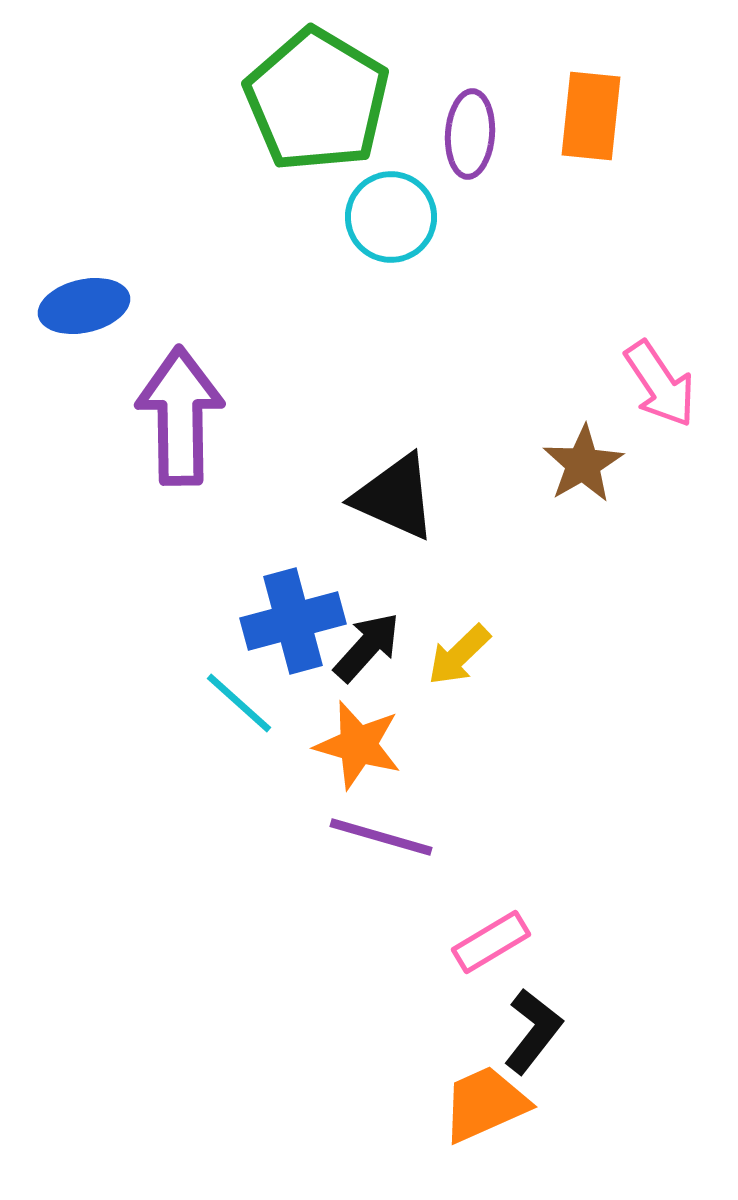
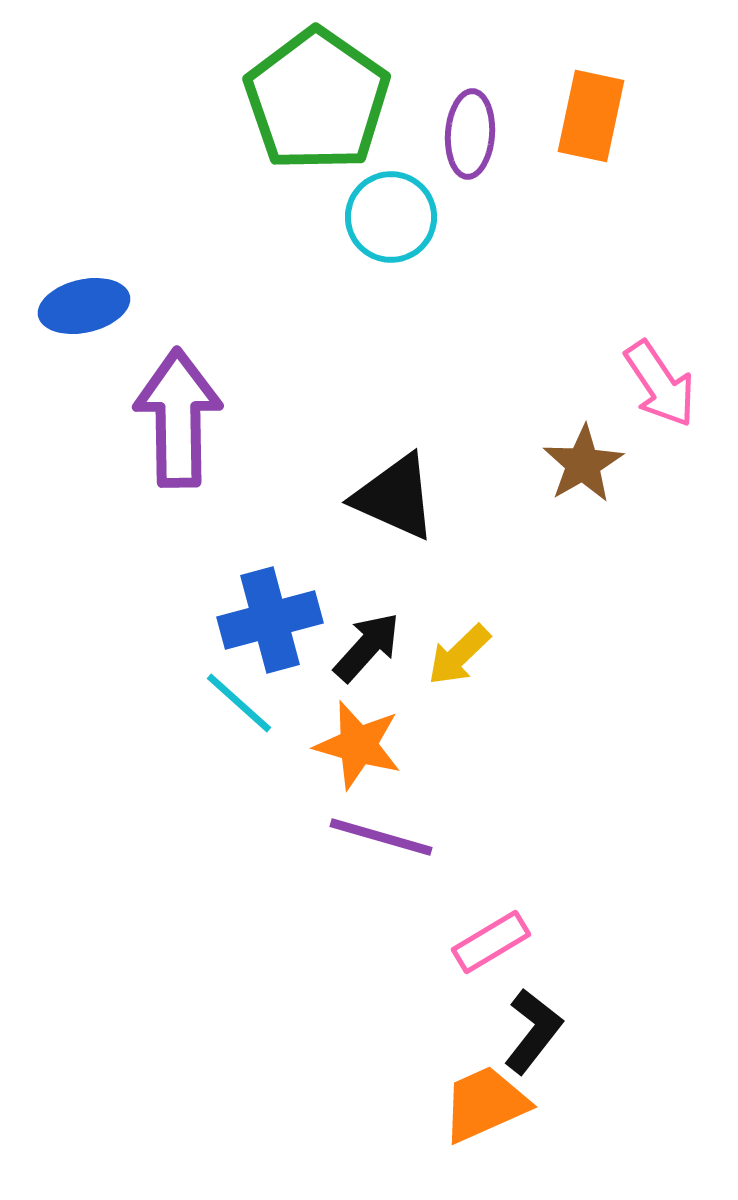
green pentagon: rotated 4 degrees clockwise
orange rectangle: rotated 6 degrees clockwise
purple arrow: moved 2 px left, 2 px down
blue cross: moved 23 px left, 1 px up
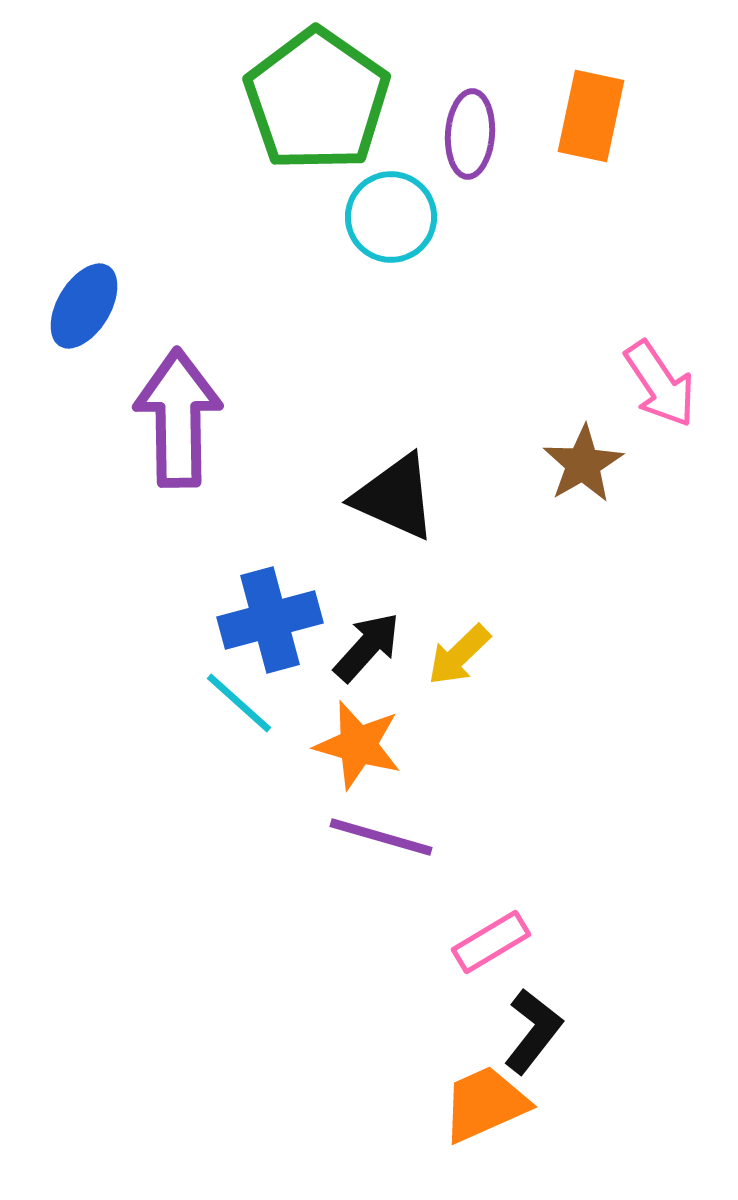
blue ellipse: rotated 46 degrees counterclockwise
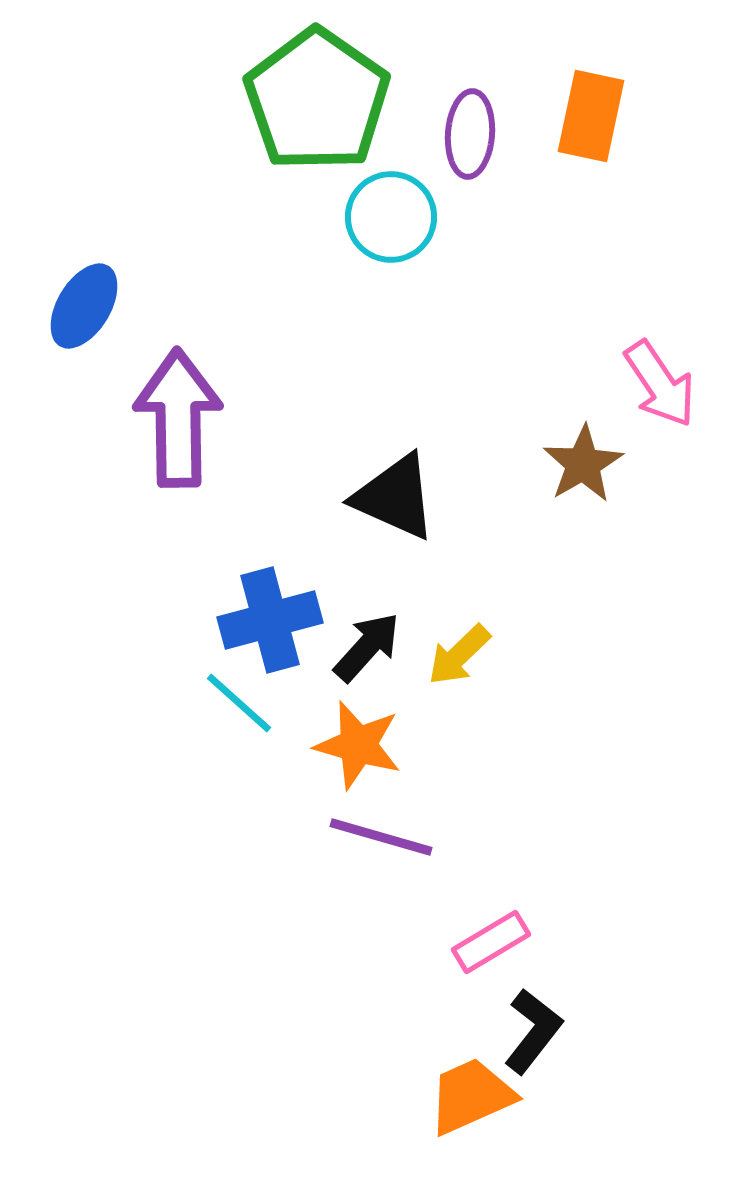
orange trapezoid: moved 14 px left, 8 px up
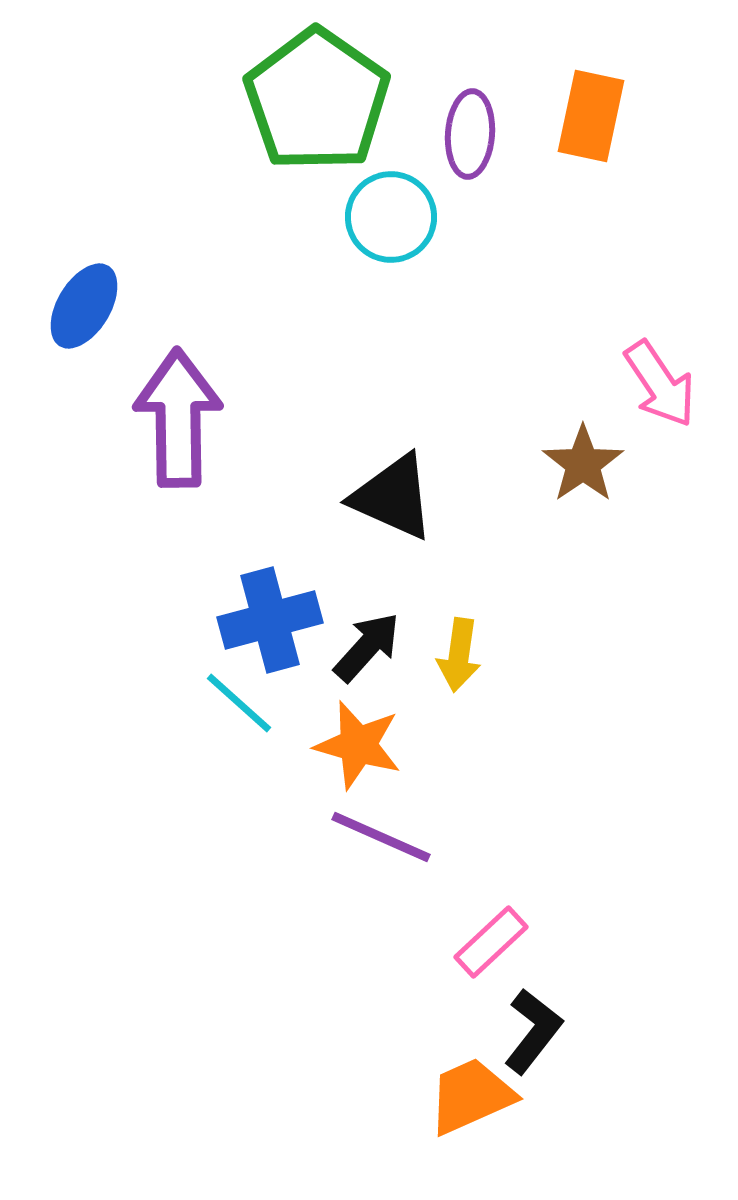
brown star: rotated 4 degrees counterclockwise
black triangle: moved 2 px left
yellow arrow: rotated 38 degrees counterclockwise
purple line: rotated 8 degrees clockwise
pink rectangle: rotated 12 degrees counterclockwise
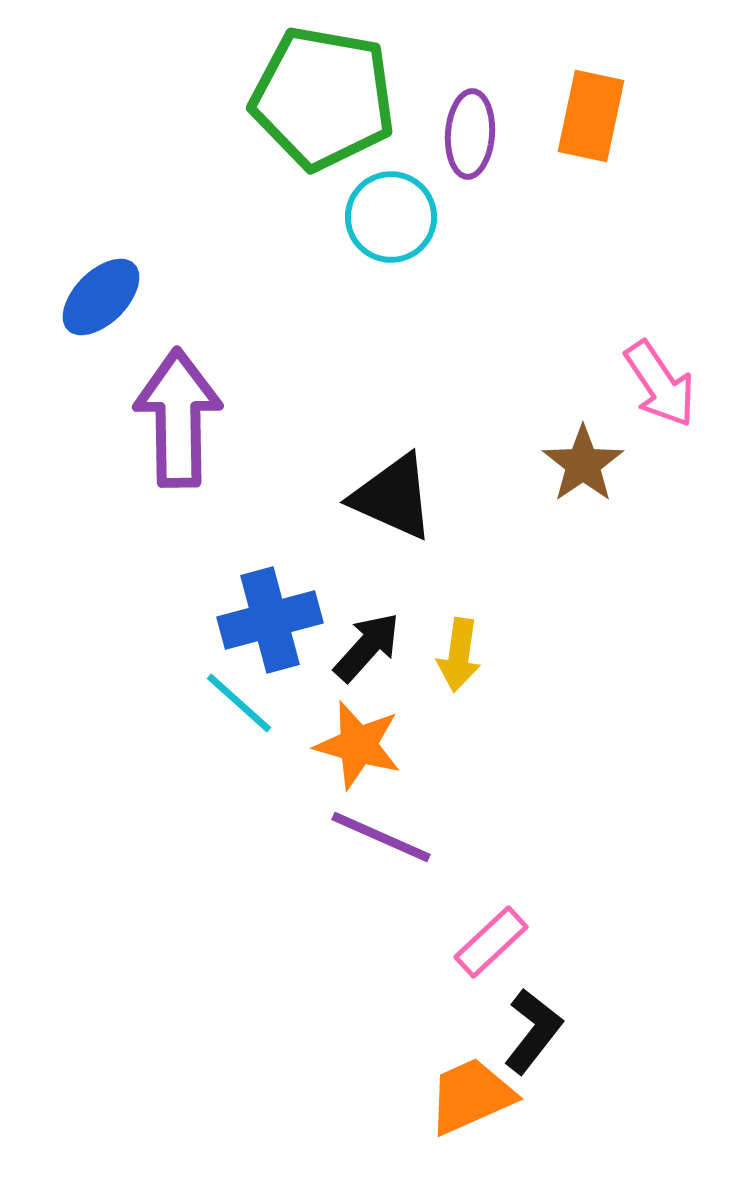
green pentagon: moved 6 px right, 2 px up; rotated 25 degrees counterclockwise
blue ellipse: moved 17 px right, 9 px up; rotated 14 degrees clockwise
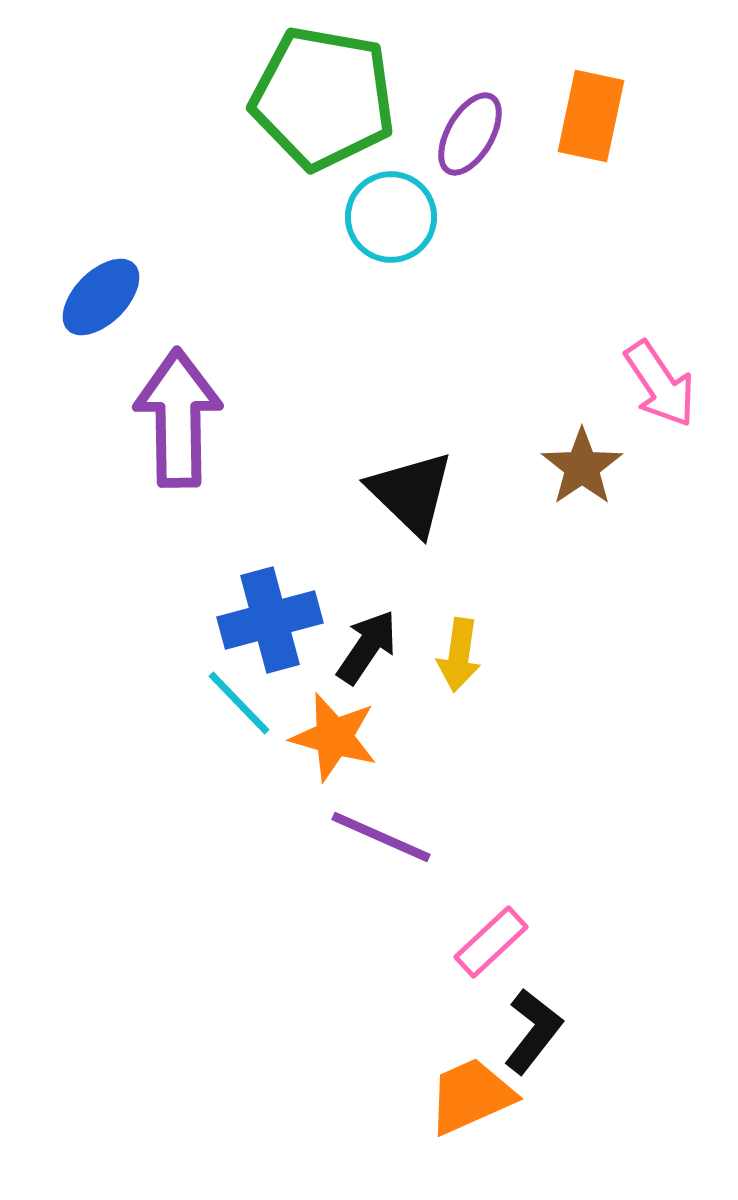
purple ellipse: rotated 26 degrees clockwise
brown star: moved 1 px left, 3 px down
black triangle: moved 18 px right, 4 px up; rotated 20 degrees clockwise
black arrow: rotated 8 degrees counterclockwise
cyan line: rotated 4 degrees clockwise
orange star: moved 24 px left, 8 px up
